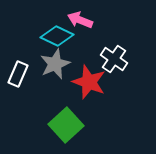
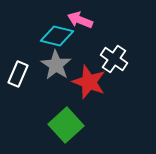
cyan diamond: rotated 12 degrees counterclockwise
gray star: moved 1 px right, 1 px down; rotated 16 degrees counterclockwise
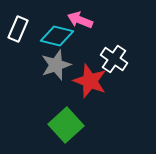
gray star: rotated 20 degrees clockwise
white rectangle: moved 45 px up
red star: moved 1 px right, 1 px up
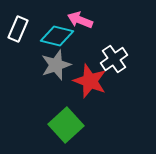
white cross: rotated 20 degrees clockwise
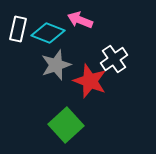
white rectangle: rotated 10 degrees counterclockwise
cyan diamond: moved 9 px left, 3 px up; rotated 8 degrees clockwise
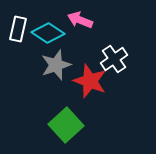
cyan diamond: rotated 12 degrees clockwise
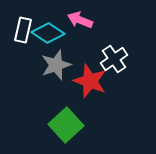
white rectangle: moved 5 px right, 1 px down
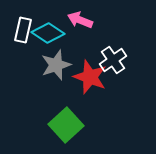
white cross: moved 1 px left, 1 px down
red star: moved 4 px up
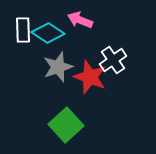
white rectangle: rotated 15 degrees counterclockwise
gray star: moved 2 px right, 2 px down
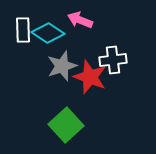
white cross: rotated 28 degrees clockwise
gray star: moved 4 px right, 1 px up
